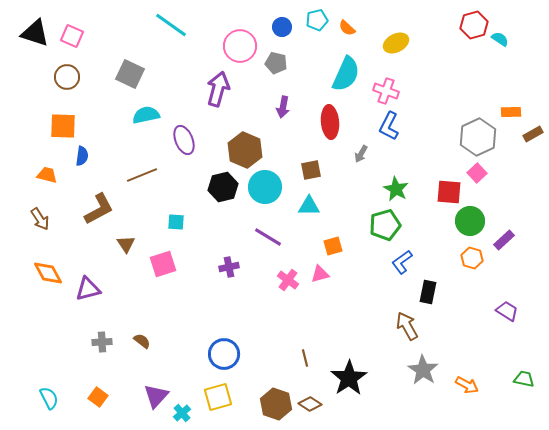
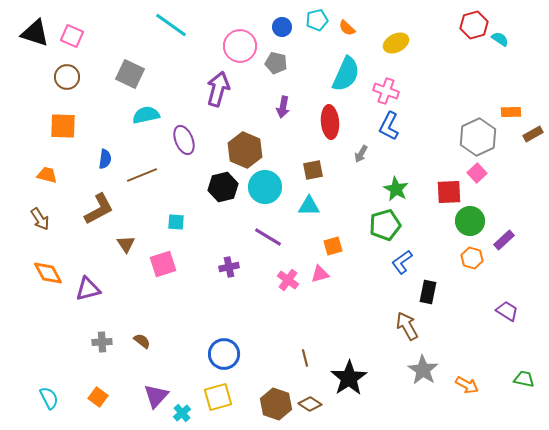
blue semicircle at (82, 156): moved 23 px right, 3 px down
brown square at (311, 170): moved 2 px right
red square at (449, 192): rotated 8 degrees counterclockwise
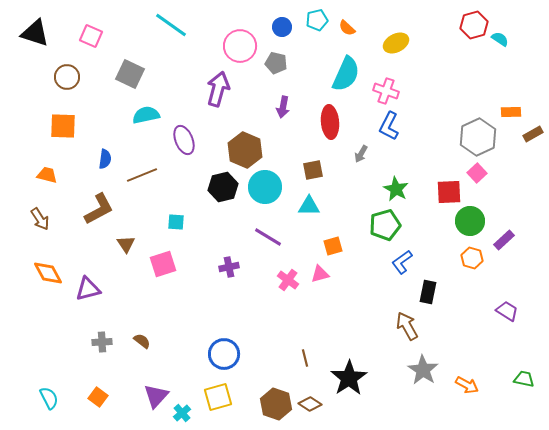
pink square at (72, 36): moved 19 px right
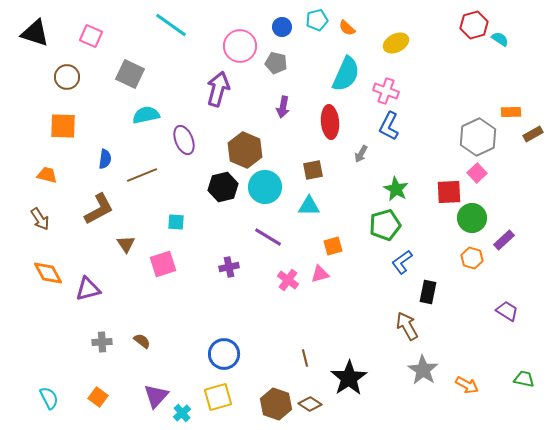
green circle at (470, 221): moved 2 px right, 3 px up
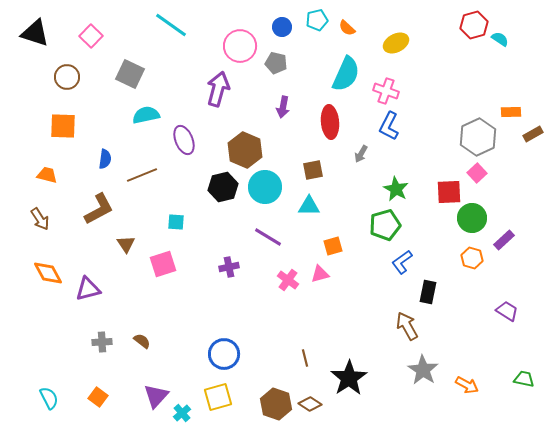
pink square at (91, 36): rotated 20 degrees clockwise
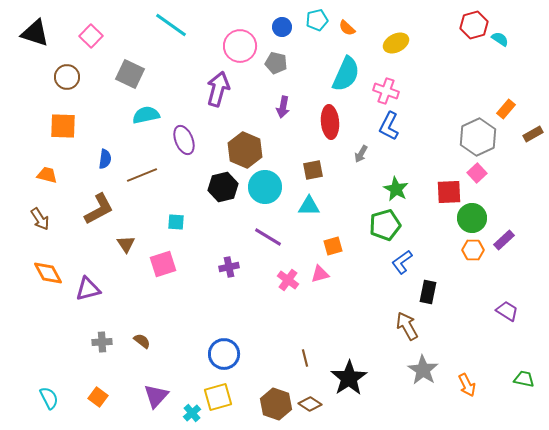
orange rectangle at (511, 112): moved 5 px left, 3 px up; rotated 48 degrees counterclockwise
orange hexagon at (472, 258): moved 1 px right, 8 px up; rotated 15 degrees counterclockwise
orange arrow at (467, 385): rotated 35 degrees clockwise
cyan cross at (182, 413): moved 10 px right
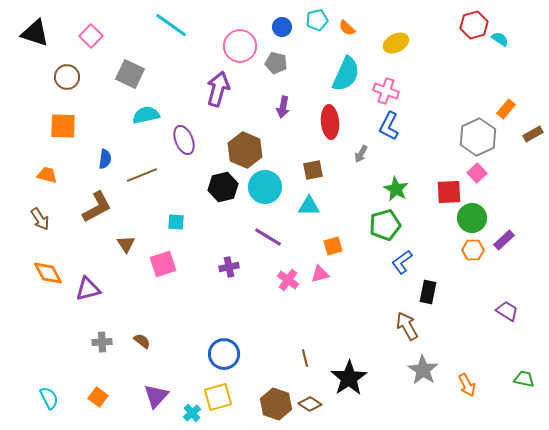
brown L-shape at (99, 209): moved 2 px left, 2 px up
